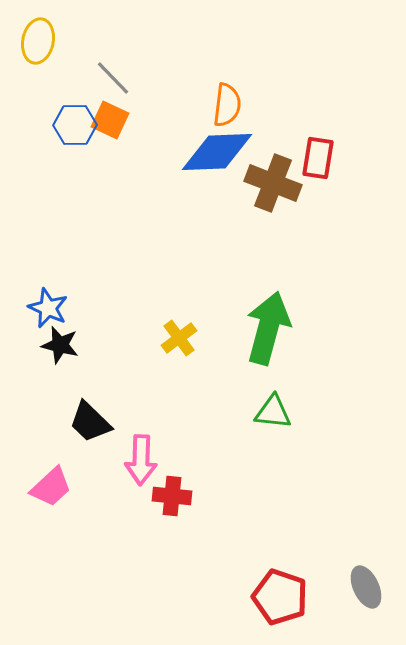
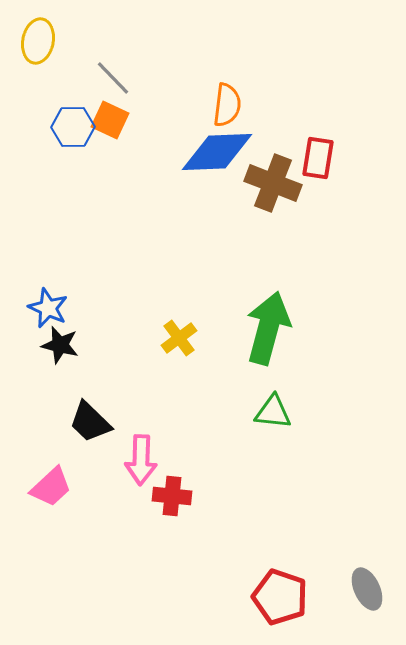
blue hexagon: moved 2 px left, 2 px down
gray ellipse: moved 1 px right, 2 px down
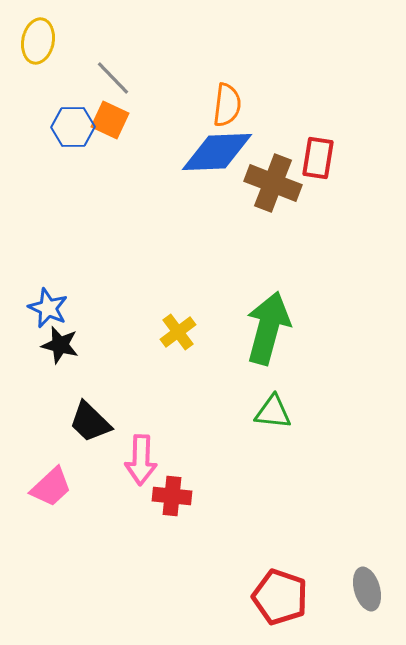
yellow cross: moved 1 px left, 6 px up
gray ellipse: rotated 9 degrees clockwise
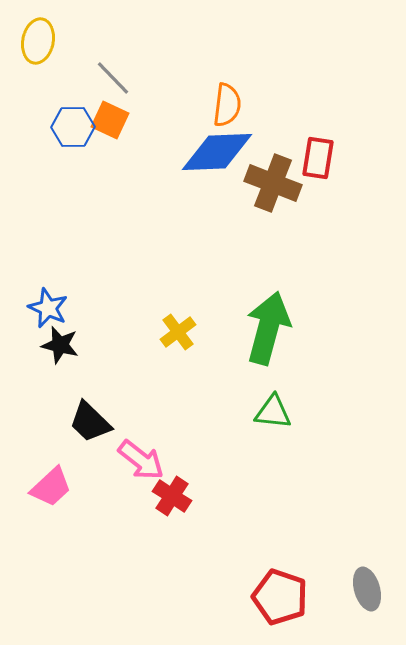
pink arrow: rotated 54 degrees counterclockwise
red cross: rotated 27 degrees clockwise
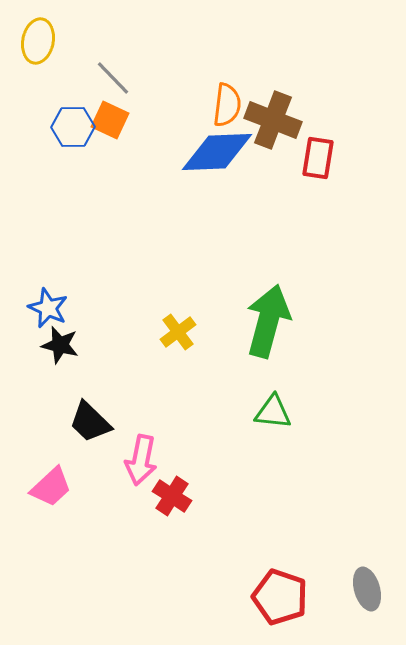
brown cross: moved 63 px up
green arrow: moved 7 px up
pink arrow: rotated 63 degrees clockwise
